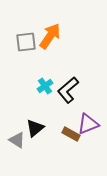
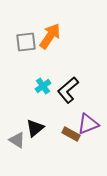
cyan cross: moved 2 px left
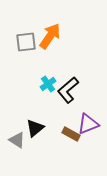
cyan cross: moved 5 px right, 2 px up
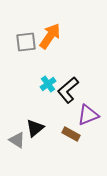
purple triangle: moved 9 px up
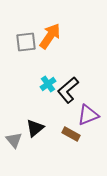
gray triangle: moved 3 px left; rotated 18 degrees clockwise
